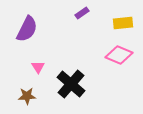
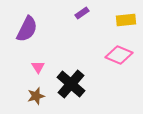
yellow rectangle: moved 3 px right, 3 px up
brown star: moved 9 px right; rotated 12 degrees counterclockwise
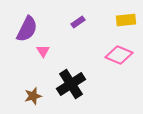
purple rectangle: moved 4 px left, 9 px down
pink triangle: moved 5 px right, 16 px up
black cross: rotated 16 degrees clockwise
brown star: moved 3 px left
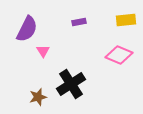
purple rectangle: moved 1 px right; rotated 24 degrees clockwise
brown star: moved 5 px right, 1 px down
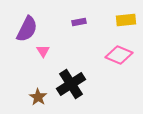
brown star: rotated 24 degrees counterclockwise
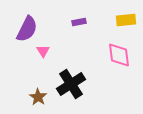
pink diamond: rotated 60 degrees clockwise
